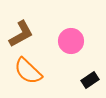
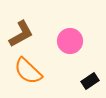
pink circle: moved 1 px left
black rectangle: moved 1 px down
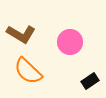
brown L-shape: rotated 60 degrees clockwise
pink circle: moved 1 px down
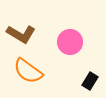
orange semicircle: rotated 8 degrees counterclockwise
black rectangle: rotated 24 degrees counterclockwise
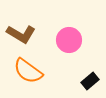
pink circle: moved 1 px left, 2 px up
black rectangle: rotated 18 degrees clockwise
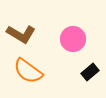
pink circle: moved 4 px right, 1 px up
black rectangle: moved 9 px up
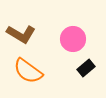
black rectangle: moved 4 px left, 4 px up
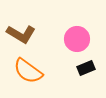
pink circle: moved 4 px right
black rectangle: rotated 18 degrees clockwise
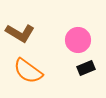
brown L-shape: moved 1 px left, 1 px up
pink circle: moved 1 px right, 1 px down
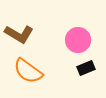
brown L-shape: moved 1 px left, 1 px down
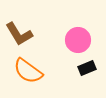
brown L-shape: rotated 28 degrees clockwise
black rectangle: moved 1 px right
